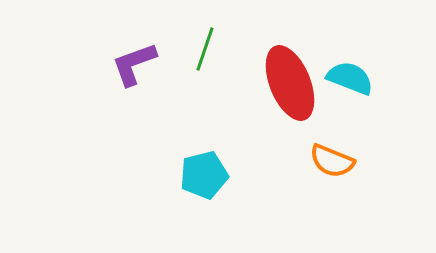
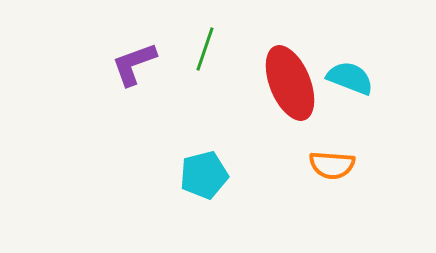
orange semicircle: moved 4 px down; rotated 18 degrees counterclockwise
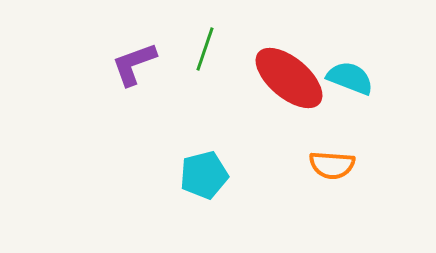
red ellipse: moved 1 px left, 5 px up; rotated 28 degrees counterclockwise
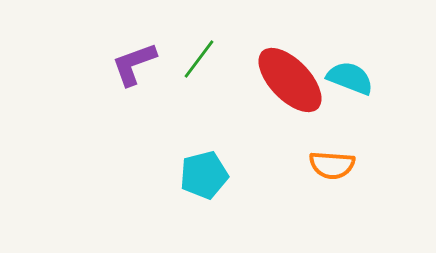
green line: moved 6 px left, 10 px down; rotated 18 degrees clockwise
red ellipse: moved 1 px right, 2 px down; rotated 6 degrees clockwise
